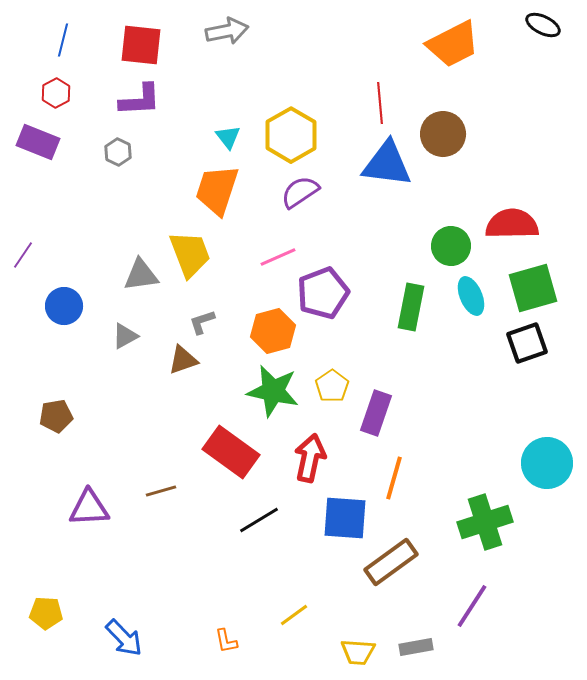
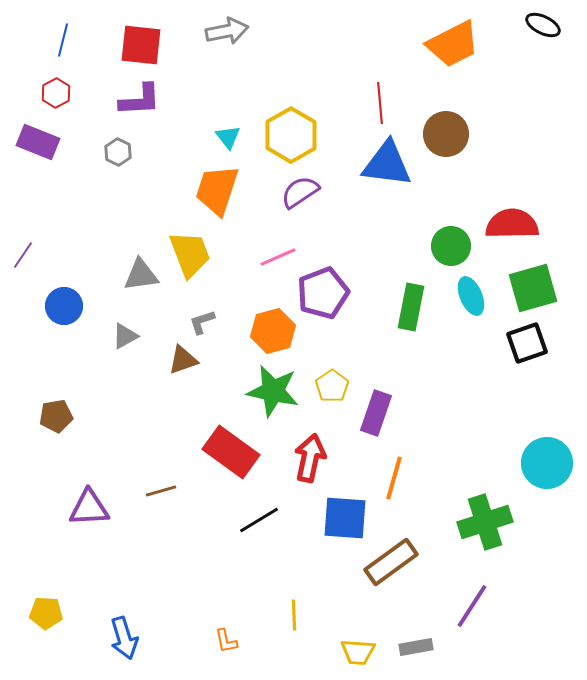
brown circle at (443, 134): moved 3 px right
yellow line at (294, 615): rotated 56 degrees counterclockwise
blue arrow at (124, 638): rotated 27 degrees clockwise
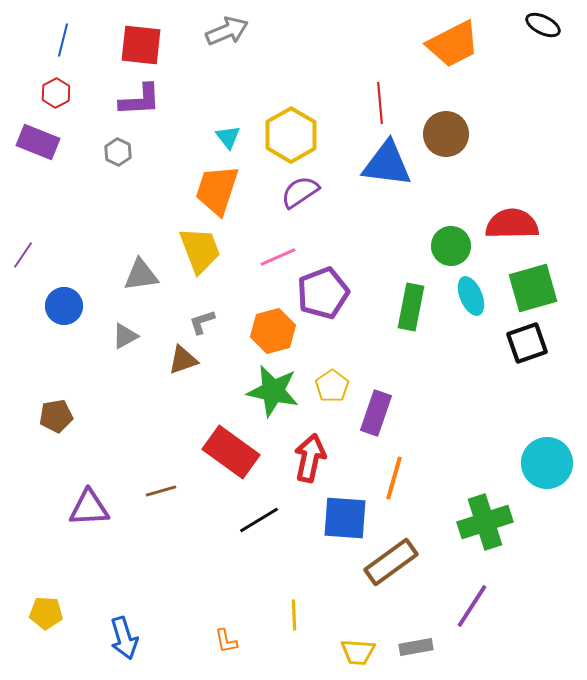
gray arrow at (227, 31): rotated 12 degrees counterclockwise
yellow trapezoid at (190, 254): moved 10 px right, 4 px up
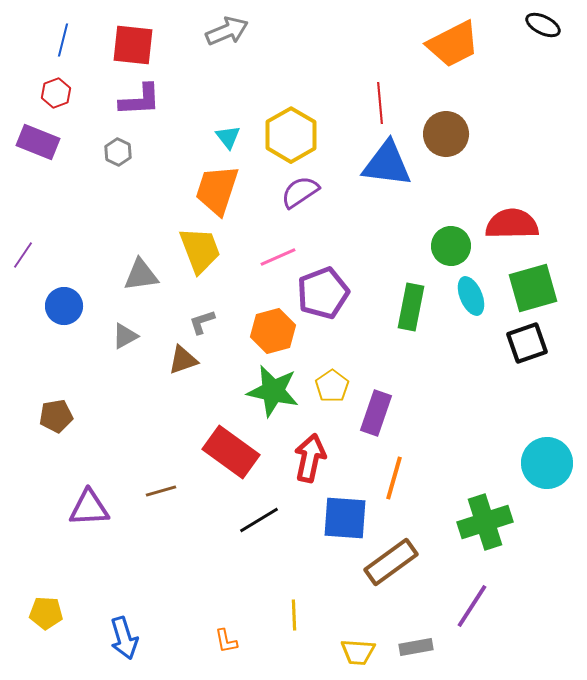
red square at (141, 45): moved 8 px left
red hexagon at (56, 93): rotated 8 degrees clockwise
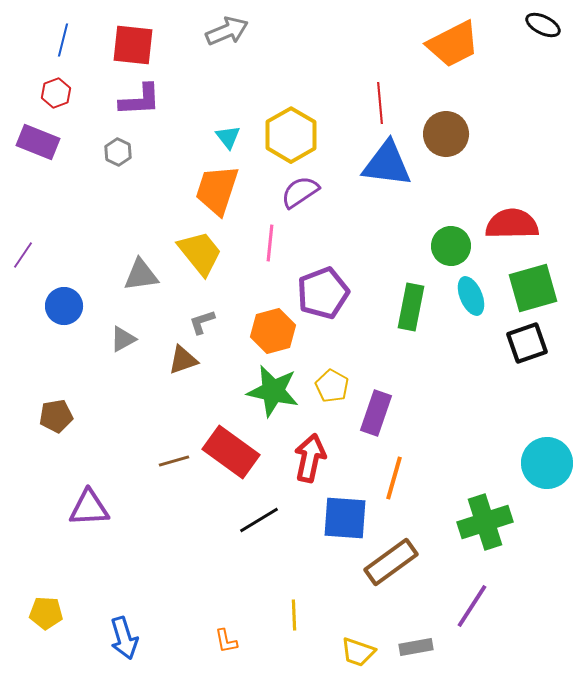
yellow trapezoid at (200, 250): moved 3 px down; rotated 18 degrees counterclockwise
pink line at (278, 257): moved 8 px left, 14 px up; rotated 60 degrees counterclockwise
gray triangle at (125, 336): moved 2 px left, 3 px down
yellow pentagon at (332, 386): rotated 8 degrees counterclockwise
brown line at (161, 491): moved 13 px right, 30 px up
yellow trapezoid at (358, 652): rotated 15 degrees clockwise
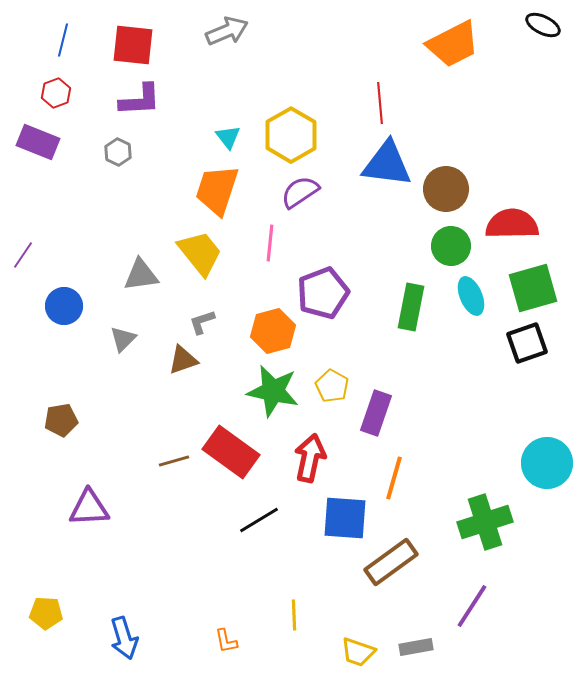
brown circle at (446, 134): moved 55 px down
gray triangle at (123, 339): rotated 16 degrees counterclockwise
brown pentagon at (56, 416): moved 5 px right, 4 px down
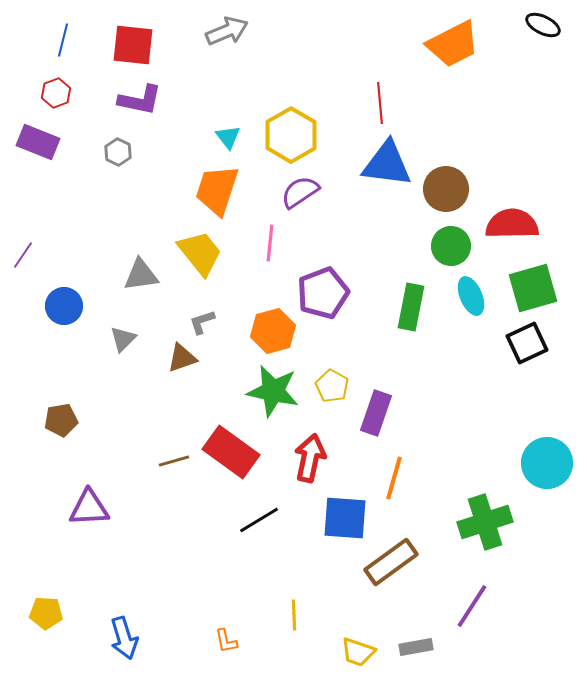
purple L-shape at (140, 100): rotated 15 degrees clockwise
black square at (527, 343): rotated 6 degrees counterclockwise
brown triangle at (183, 360): moved 1 px left, 2 px up
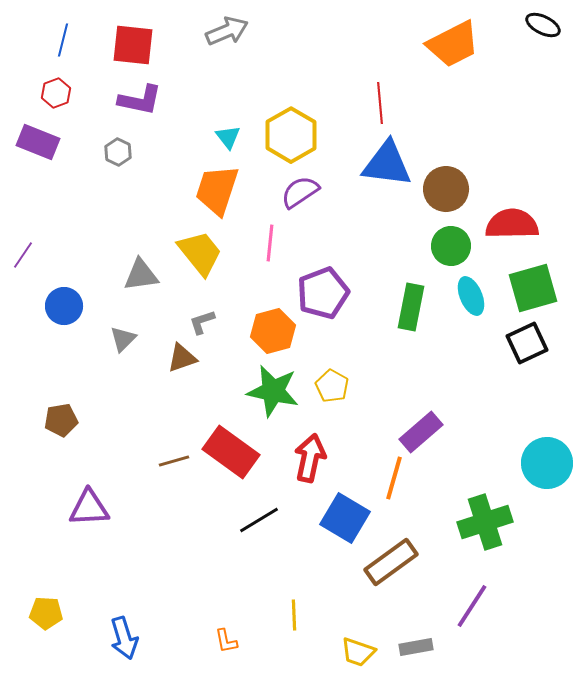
purple rectangle at (376, 413): moved 45 px right, 19 px down; rotated 30 degrees clockwise
blue square at (345, 518): rotated 27 degrees clockwise
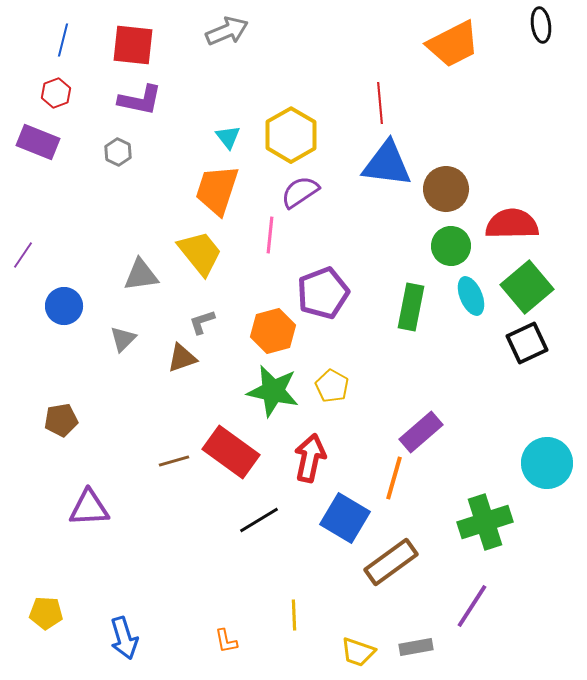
black ellipse at (543, 25): moved 2 px left; rotated 56 degrees clockwise
pink line at (270, 243): moved 8 px up
green square at (533, 288): moved 6 px left, 1 px up; rotated 24 degrees counterclockwise
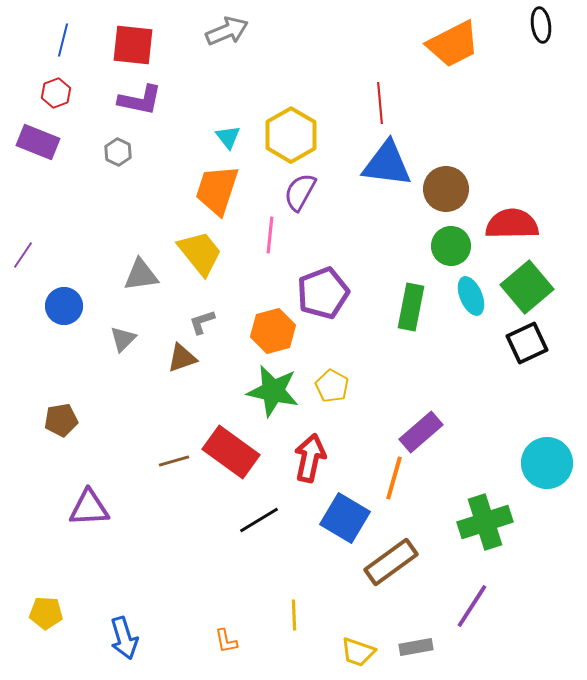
purple semicircle at (300, 192): rotated 27 degrees counterclockwise
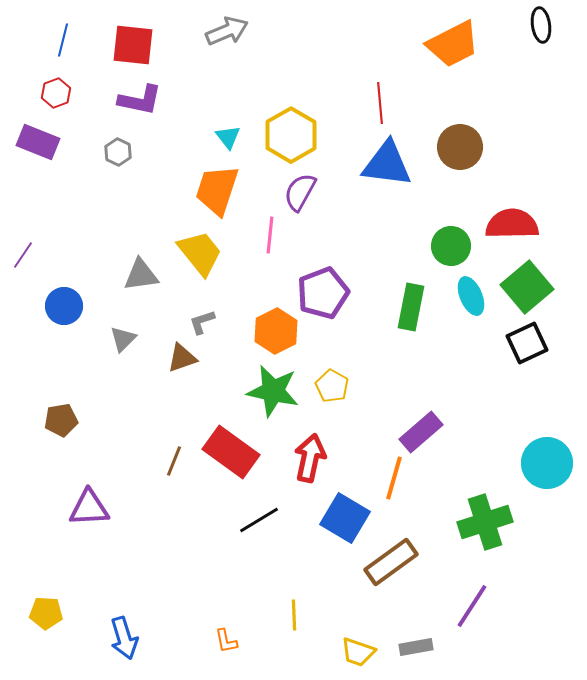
brown circle at (446, 189): moved 14 px right, 42 px up
orange hexagon at (273, 331): moved 3 px right; rotated 12 degrees counterclockwise
brown line at (174, 461): rotated 52 degrees counterclockwise
